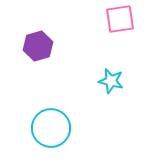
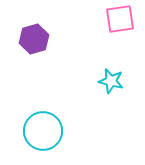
purple hexagon: moved 4 px left, 7 px up
cyan circle: moved 8 px left, 3 px down
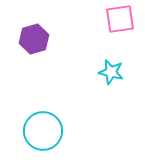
cyan star: moved 9 px up
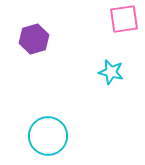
pink square: moved 4 px right
cyan circle: moved 5 px right, 5 px down
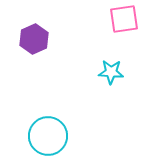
purple hexagon: rotated 8 degrees counterclockwise
cyan star: rotated 10 degrees counterclockwise
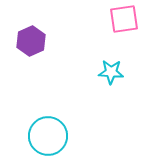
purple hexagon: moved 3 px left, 2 px down
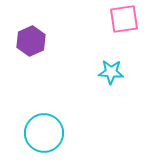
cyan circle: moved 4 px left, 3 px up
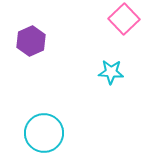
pink square: rotated 36 degrees counterclockwise
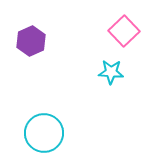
pink square: moved 12 px down
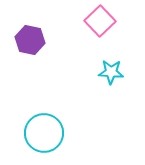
pink square: moved 24 px left, 10 px up
purple hexagon: moved 1 px left, 1 px up; rotated 24 degrees counterclockwise
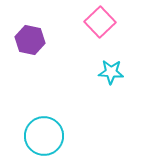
pink square: moved 1 px down
cyan circle: moved 3 px down
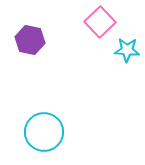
cyan star: moved 16 px right, 22 px up
cyan circle: moved 4 px up
